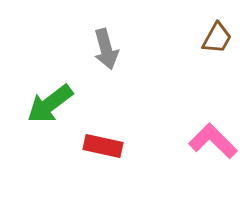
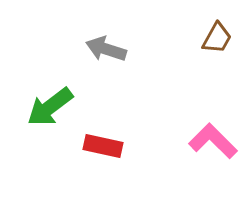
gray arrow: rotated 123 degrees clockwise
green arrow: moved 3 px down
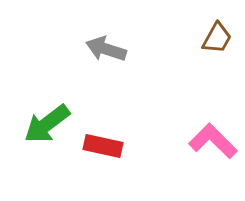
green arrow: moved 3 px left, 17 px down
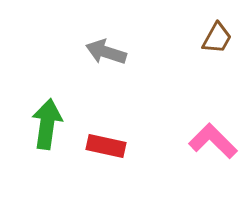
gray arrow: moved 3 px down
green arrow: rotated 135 degrees clockwise
red rectangle: moved 3 px right
